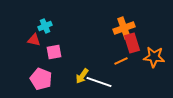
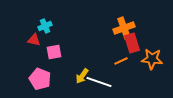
orange star: moved 2 px left, 2 px down
pink pentagon: moved 1 px left
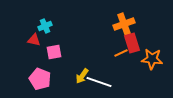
orange cross: moved 4 px up
orange line: moved 8 px up
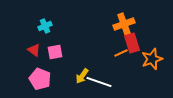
red triangle: moved 10 px down; rotated 24 degrees clockwise
pink square: moved 1 px right
orange star: rotated 25 degrees counterclockwise
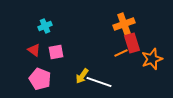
pink square: moved 1 px right
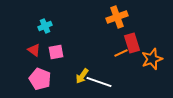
orange cross: moved 7 px left, 7 px up
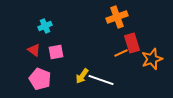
white line: moved 2 px right, 2 px up
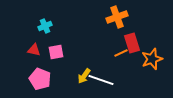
red triangle: rotated 24 degrees counterclockwise
yellow arrow: moved 2 px right
